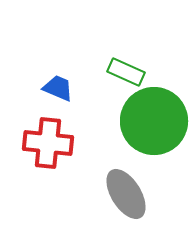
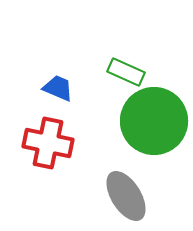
red cross: rotated 6 degrees clockwise
gray ellipse: moved 2 px down
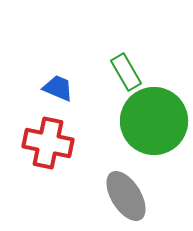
green rectangle: rotated 36 degrees clockwise
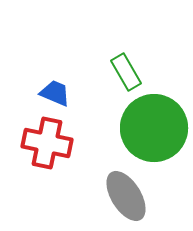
blue trapezoid: moved 3 px left, 5 px down
green circle: moved 7 px down
red cross: moved 1 px left
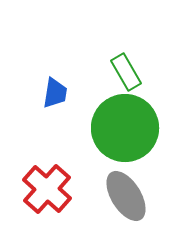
blue trapezoid: rotated 76 degrees clockwise
green circle: moved 29 px left
red cross: moved 46 px down; rotated 30 degrees clockwise
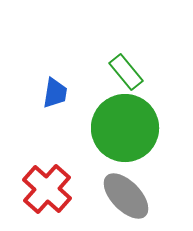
green rectangle: rotated 9 degrees counterclockwise
gray ellipse: rotated 12 degrees counterclockwise
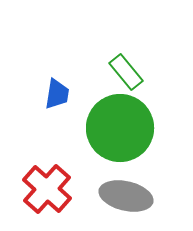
blue trapezoid: moved 2 px right, 1 px down
green circle: moved 5 px left
gray ellipse: rotated 33 degrees counterclockwise
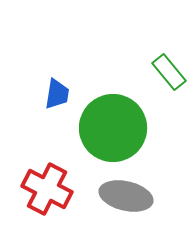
green rectangle: moved 43 px right
green circle: moved 7 px left
red cross: rotated 15 degrees counterclockwise
